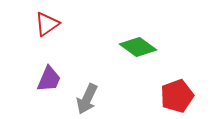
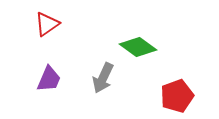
gray arrow: moved 16 px right, 21 px up
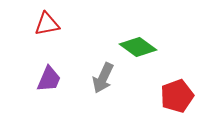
red triangle: rotated 24 degrees clockwise
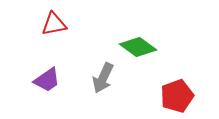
red triangle: moved 7 px right
purple trapezoid: moved 2 px left, 1 px down; rotated 32 degrees clockwise
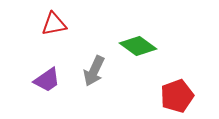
green diamond: moved 1 px up
gray arrow: moved 9 px left, 7 px up
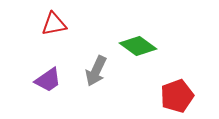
gray arrow: moved 2 px right
purple trapezoid: moved 1 px right
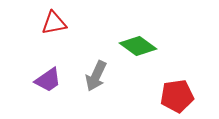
red triangle: moved 1 px up
gray arrow: moved 5 px down
red pentagon: rotated 12 degrees clockwise
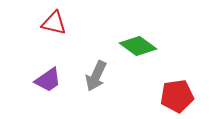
red triangle: rotated 24 degrees clockwise
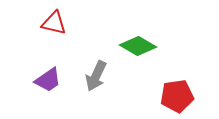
green diamond: rotated 6 degrees counterclockwise
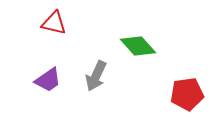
green diamond: rotated 18 degrees clockwise
red pentagon: moved 10 px right, 2 px up
